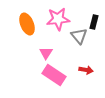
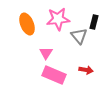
pink rectangle: rotated 10 degrees counterclockwise
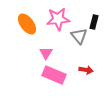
orange ellipse: rotated 15 degrees counterclockwise
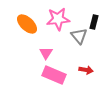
orange ellipse: rotated 10 degrees counterclockwise
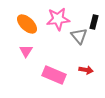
pink triangle: moved 20 px left, 2 px up
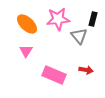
black rectangle: moved 1 px left, 3 px up
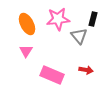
orange ellipse: rotated 20 degrees clockwise
pink rectangle: moved 2 px left
